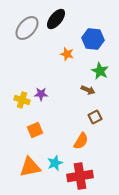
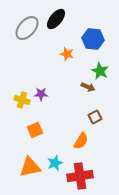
brown arrow: moved 3 px up
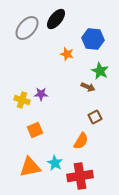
cyan star: rotated 21 degrees counterclockwise
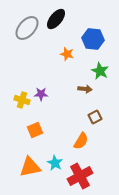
brown arrow: moved 3 px left, 2 px down; rotated 16 degrees counterclockwise
red cross: rotated 20 degrees counterclockwise
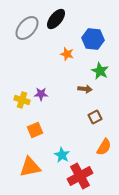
orange semicircle: moved 23 px right, 6 px down
cyan star: moved 7 px right, 8 px up
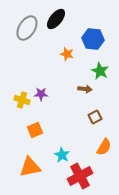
gray ellipse: rotated 10 degrees counterclockwise
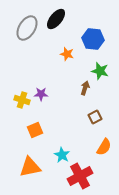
green star: rotated 12 degrees counterclockwise
brown arrow: moved 1 px up; rotated 80 degrees counterclockwise
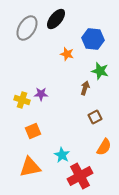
orange square: moved 2 px left, 1 px down
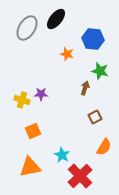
red cross: rotated 15 degrees counterclockwise
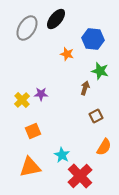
yellow cross: rotated 28 degrees clockwise
brown square: moved 1 px right, 1 px up
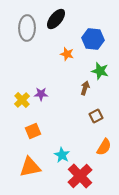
gray ellipse: rotated 30 degrees counterclockwise
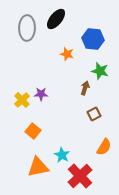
brown square: moved 2 px left, 2 px up
orange square: rotated 28 degrees counterclockwise
orange triangle: moved 8 px right
